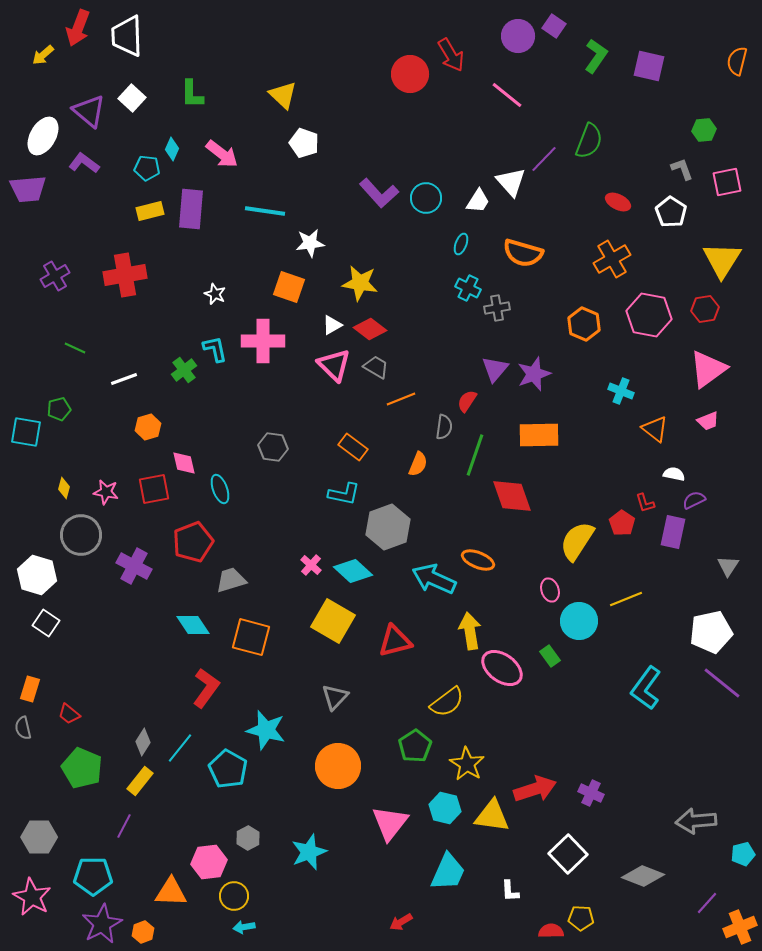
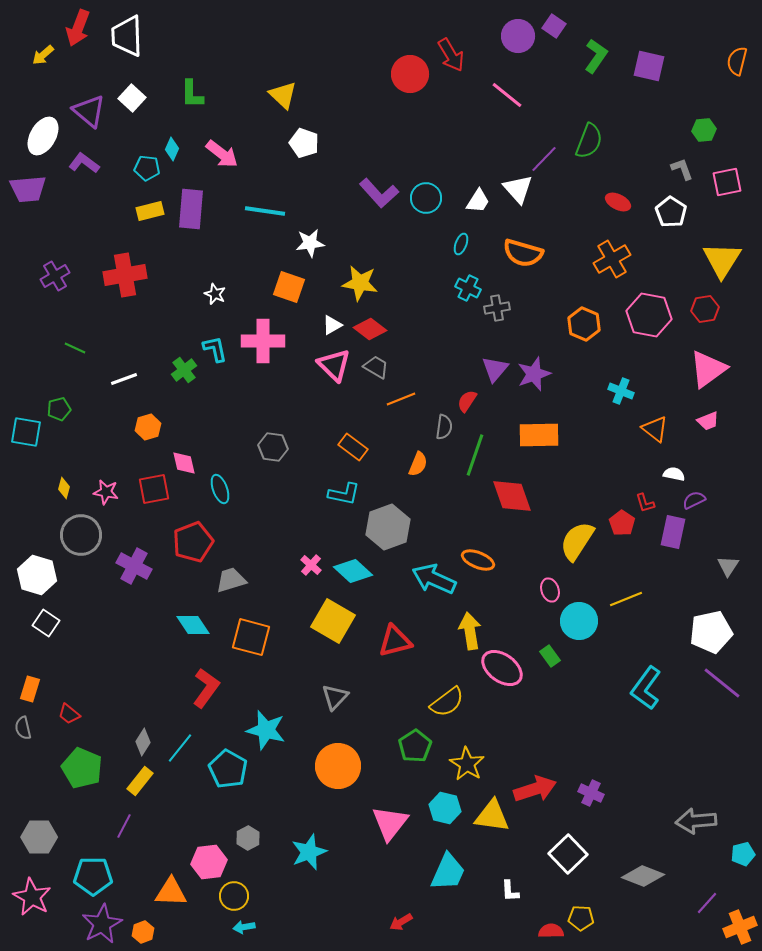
white triangle at (511, 182): moved 7 px right, 7 px down
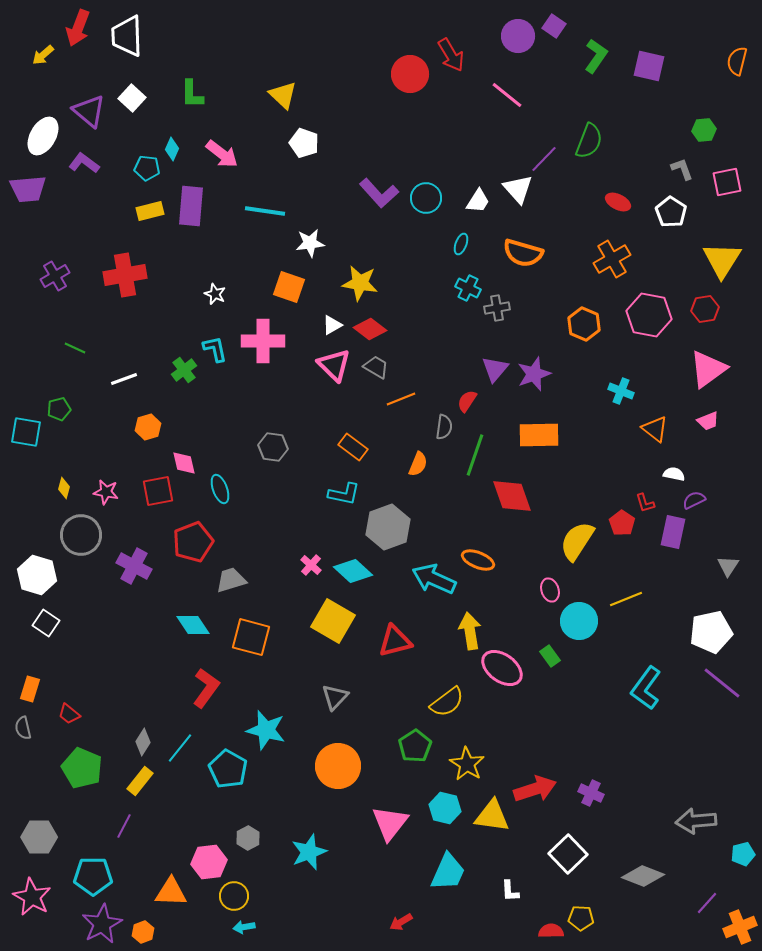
purple rectangle at (191, 209): moved 3 px up
red square at (154, 489): moved 4 px right, 2 px down
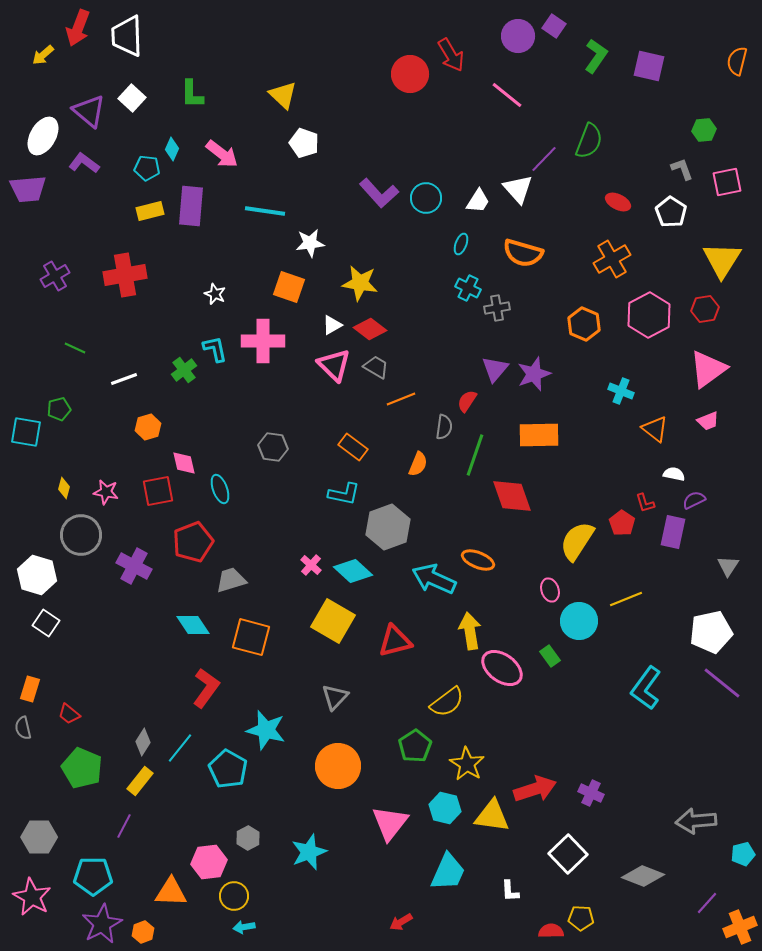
pink hexagon at (649, 315): rotated 21 degrees clockwise
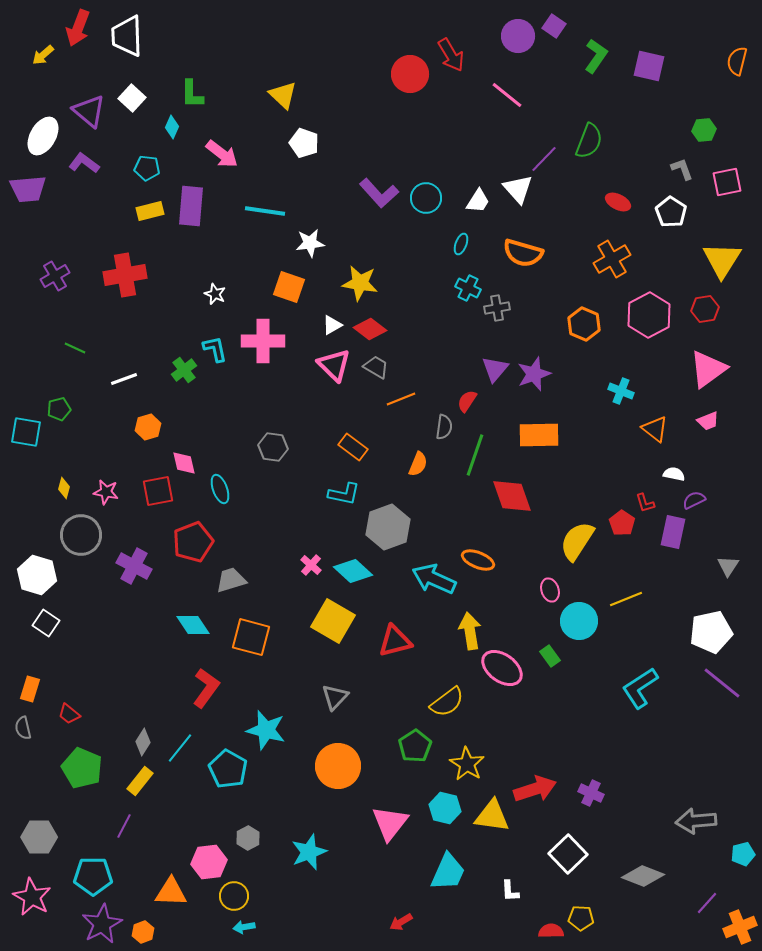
cyan diamond at (172, 149): moved 22 px up
cyan L-shape at (646, 688): moved 6 px left; rotated 21 degrees clockwise
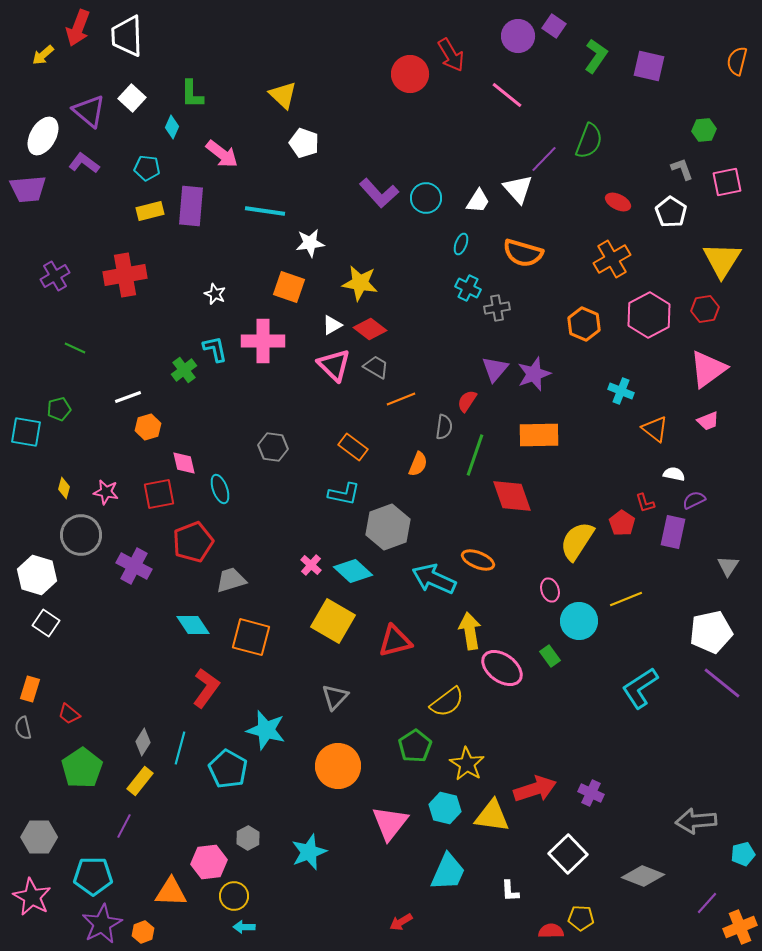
white line at (124, 379): moved 4 px right, 18 px down
red square at (158, 491): moved 1 px right, 3 px down
cyan line at (180, 748): rotated 24 degrees counterclockwise
green pentagon at (82, 768): rotated 15 degrees clockwise
cyan arrow at (244, 927): rotated 10 degrees clockwise
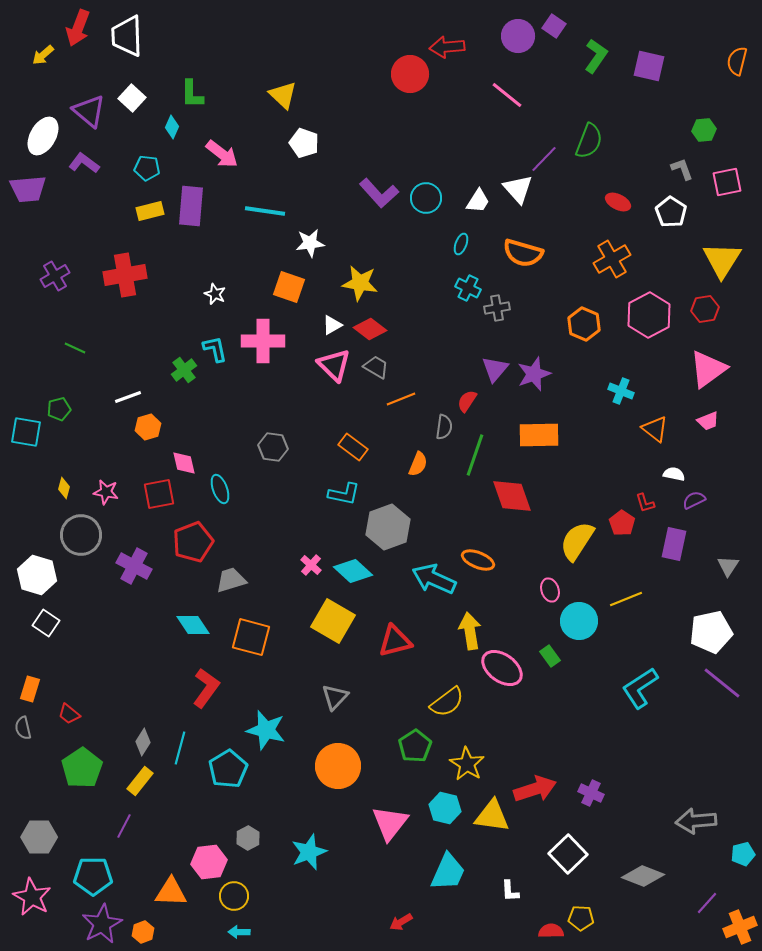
red arrow at (451, 55): moved 4 px left, 8 px up; rotated 116 degrees clockwise
purple rectangle at (673, 532): moved 1 px right, 12 px down
cyan pentagon at (228, 769): rotated 12 degrees clockwise
cyan arrow at (244, 927): moved 5 px left, 5 px down
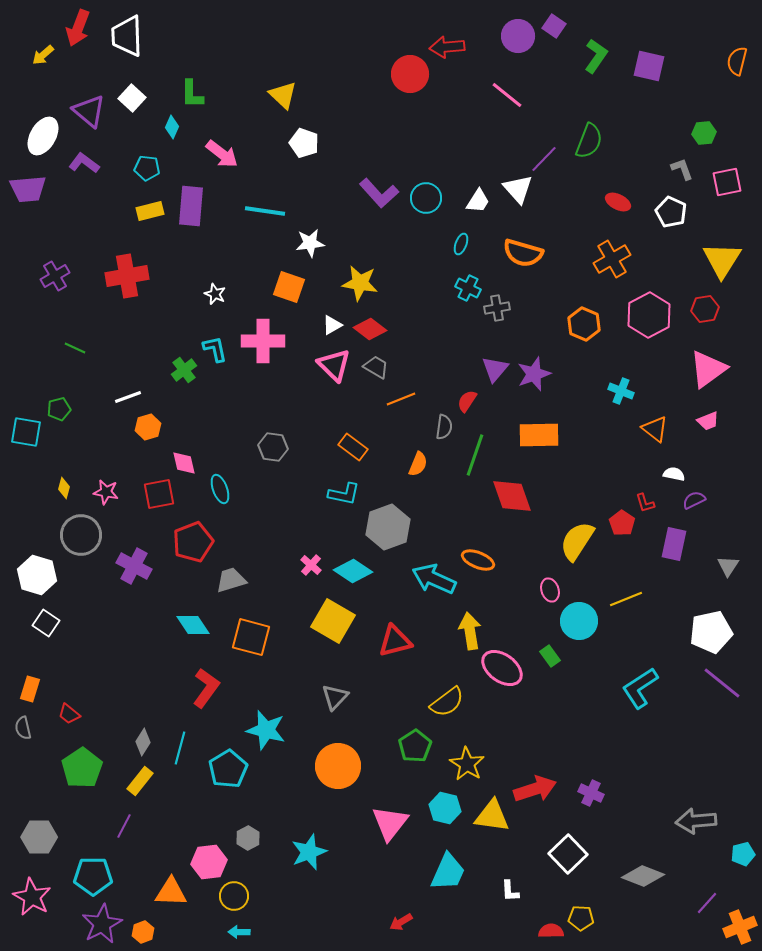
green hexagon at (704, 130): moved 3 px down
white pentagon at (671, 212): rotated 8 degrees counterclockwise
red cross at (125, 275): moved 2 px right, 1 px down
cyan diamond at (353, 571): rotated 9 degrees counterclockwise
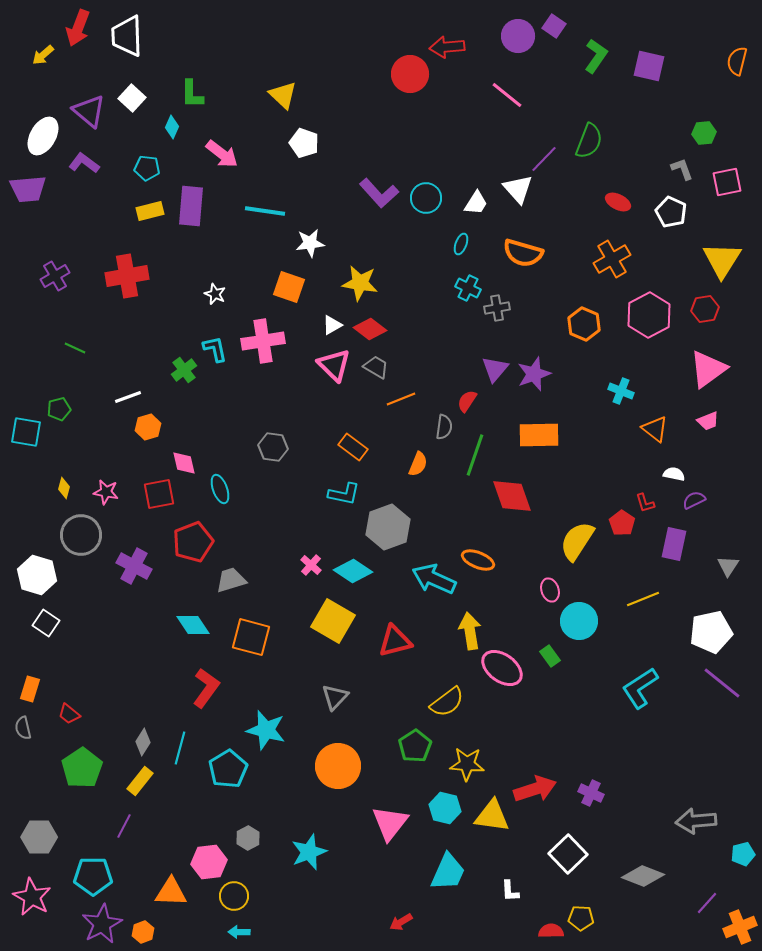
white trapezoid at (478, 201): moved 2 px left, 2 px down
pink cross at (263, 341): rotated 9 degrees counterclockwise
yellow line at (626, 599): moved 17 px right
yellow star at (467, 764): rotated 28 degrees counterclockwise
